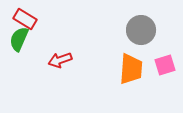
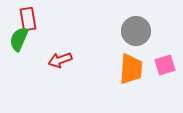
red rectangle: moved 3 px right; rotated 50 degrees clockwise
gray circle: moved 5 px left, 1 px down
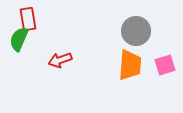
orange trapezoid: moved 1 px left, 4 px up
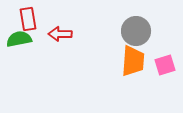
green semicircle: rotated 55 degrees clockwise
red arrow: moved 26 px up; rotated 20 degrees clockwise
orange trapezoid: moved 3 px right, 4 px up
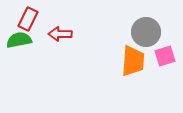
red rectangle: rotated 35 degrees clockwise
gray circle: moved 10 px right, 1 px down
green semicircle: moved 1 px down
pink square: moved 9 px up
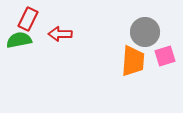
gray circle: moved 1 px left
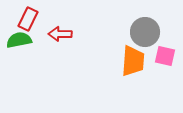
pink square: rotated 30 degrees clockwise
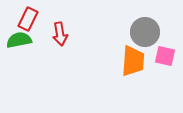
red arrow: rotated 100 degrees counterclockwise
